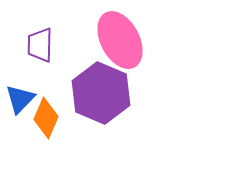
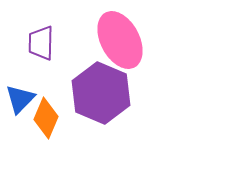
purple trapezoid: moved 1 px right, 2 px up
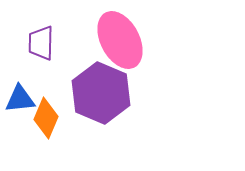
blue triangle: rotated 40 degrees clockwise
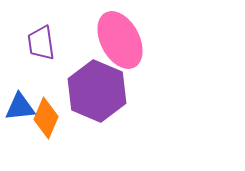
purple trapezoid: rotated 9 degrees counterclockwise
purple hexagon: moved 4 px left, 2 px up
blue triangle: moved 8 px down
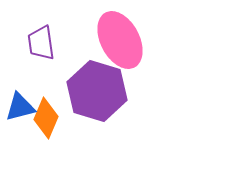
purple hexagon: rotated 6 degrees counterclockwise
blue triangle: rotated 8 degrees counterclockwise
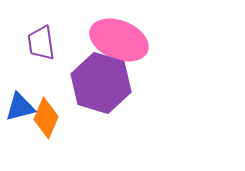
pink ellipse: moved 1 px left; rotated 40 degrees counterclockwise
purple hexagon: moved 4 px right, 8 px up
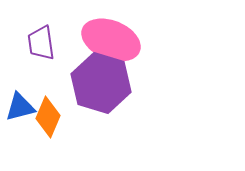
pink ellipse: moved 8 px left
orange diamond: moved 2 px right, 1 px up
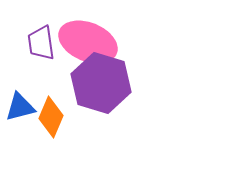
pink ellipse: moved 23 px left, 2 px down
orange diamond: moved 3 px right
